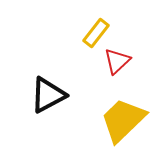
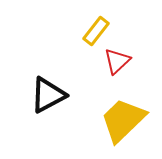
yellow rectangle: moved 2 px up
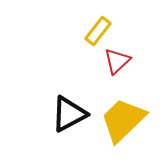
yellow rectangle: moved 2 px right
black triangle: moved 21 px right, 19 px down
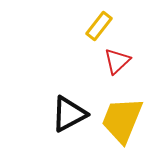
yellow rectangle: moved 1 px right, 5 px up
yellow trapezoid: moved 1 px left; rotated 24 degrees counterclockwise
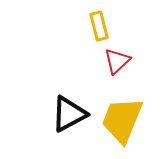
yellow rectangle: rotated 52 degrees counterclockwise
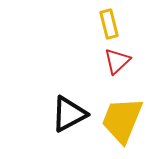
yellow rectangle: moved 10 px right, 2 px up
